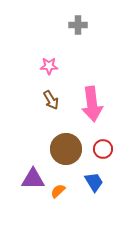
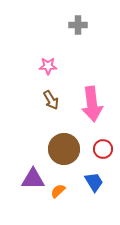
pink star: moved 1 px left
brown circle: moved 2 px left
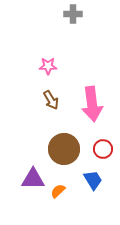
gray cross: moved 5 px left, 11 px up
blue trapezoid: moved 1 px left, 2 px up
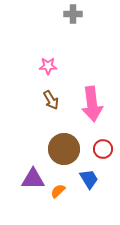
blue trapezoid: moved 4 px left, 1 px up
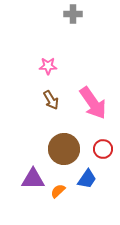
pink arrow: moved 1 px right, 1 px up; rotated 28 degrees counterclockwise
blue trapezoid: moved 2 px left; rotated 65 degrees clockwise
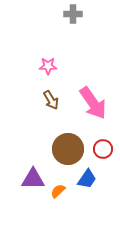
brown circle: moved 4 px right
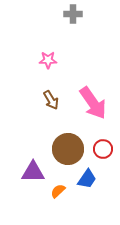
pink star: moved 6 px up
purple triangle: moved 7 px up
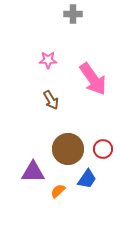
pink arrow: moved 24 px up
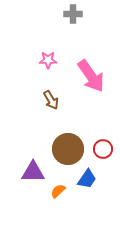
pink arrow: moved 2 px left, 3 px up
